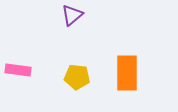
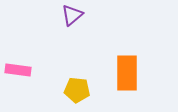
yellow pentagon: moved 13 px down
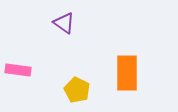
purple triangle: moved 8 px left, 8 px down; rotated 45 degrees counterclockwise
yellow pentagon: rotated 20 degrees clockwise
